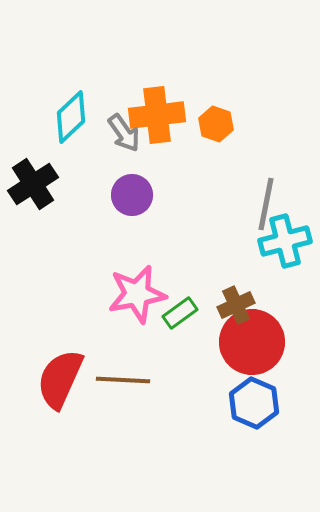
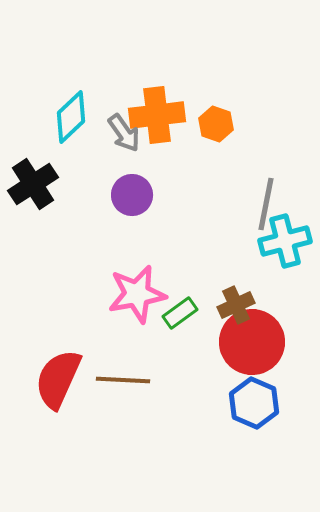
red semicircle: moved 2 px left
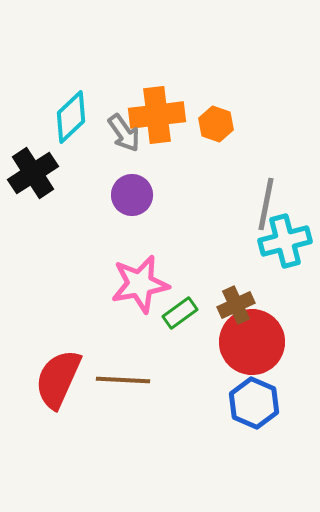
black cross: moved 11 px up
pink star: moved 3 px right, 10 px up
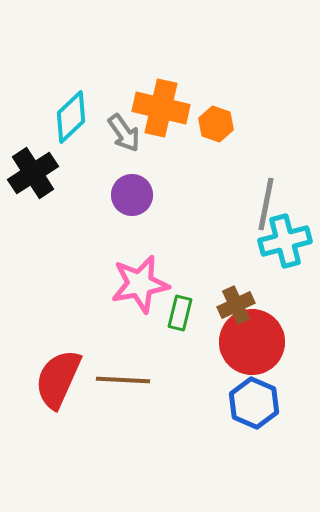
orange cross: moved 4 px right, 7 px up; rotated 20 degrees clockwise
green rectangle: rotated 40 degrees counterclockwise
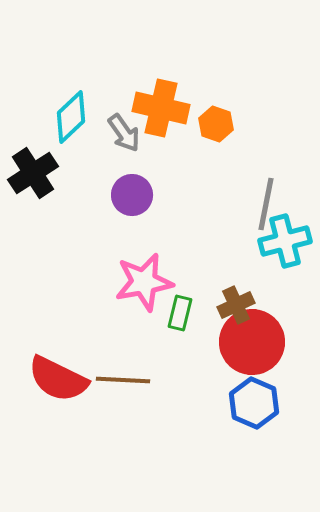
pink star: moved 4 px right, 2 px up
red semicircle: rotated 88 degrees counterclockwise
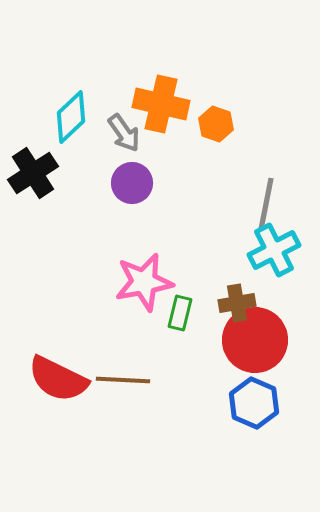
orange cross: moved 4 px up
purple circle: moved 12 px up
cyan cross: moved 11 px left, 9 px down; rotated 12 degrees counterclockwise
brown cross: moved 1 px right, 2 px up; rotated 15 degrees clockwise
red circle: moved 3 px right, 2 px up
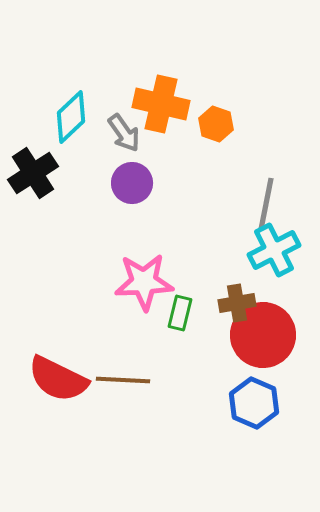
pink star: rotated 8 degrees clockwise
red circle: moved 8 px right, 5 px up
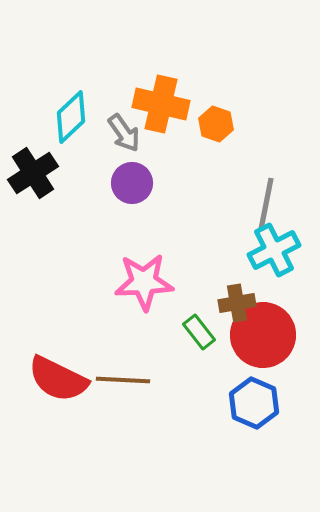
green rectangle: moved 19 px right, 19 px down; rotated 52 degrees counterclockwise
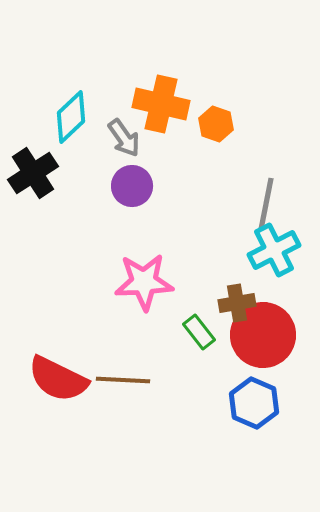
gray arrow: moved 5 px down
purple circle: moved 3 px down
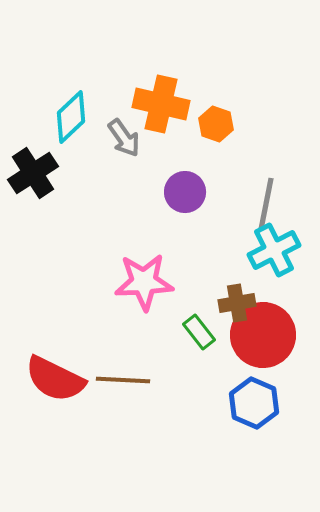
purple circle: moved 53 px right, 6 px down
red semicircle: moved 3 px left
